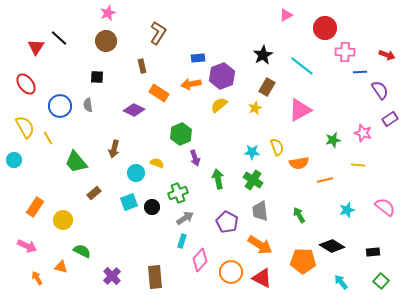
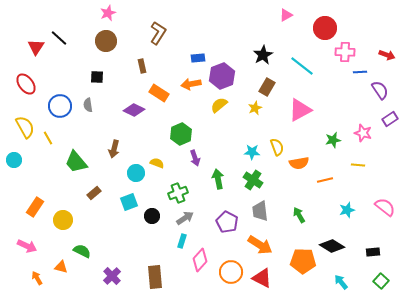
black circle at (152, 207): moved 9 px down
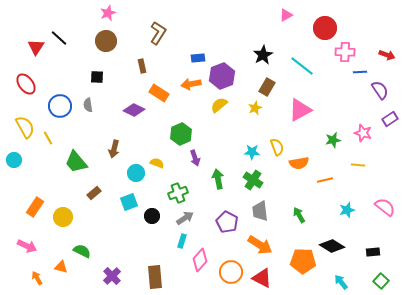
yellow circle at (63, 220): moved 3 px up
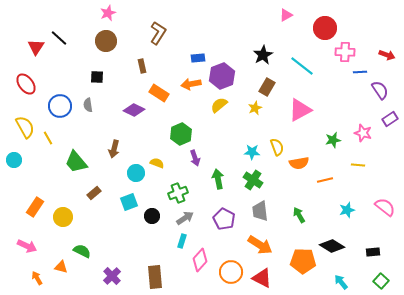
purple pentagon at (227, 222): moved 3 px left, 3 px up
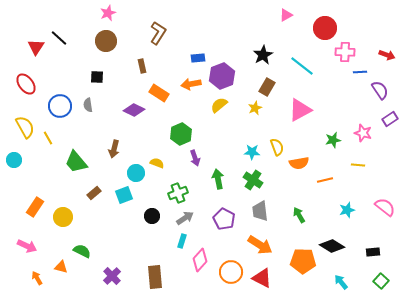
cyan square at (129, 202): moved 5 px left, 7 px up
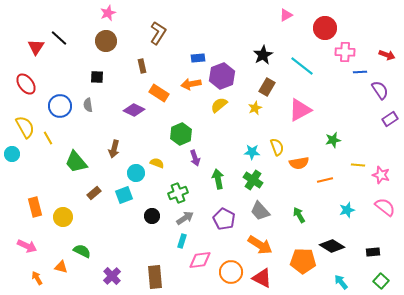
pink star at (363, 133): moved 18 px right, 42 px down
cyan circle at (14, 160): moved 2 px left, 6 px up
orange rectangle at (35, 207): rotated 48 degrees counterclockwise
gray trapezoid at (260, 211): rotated 35 degrees counterclockwise
pink diamond at (200, 260): rotated 40 degrees clockwise
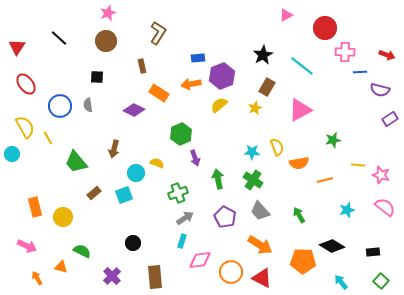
red triangle at (36, 47): moved 19 px left
purple semicircle at (380, 90): rotated 138 degrees clockwise
black circle at (152, 216): moved 19 px left, 27 px down
purple pentagon at (224, 219): moved 1 px right, 2 px up
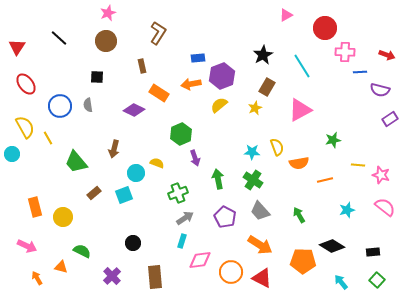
cyan line at (302, 66): rotated 20 degrees clockwise
green square at (381, 281): moved 4 px left, 1 px up
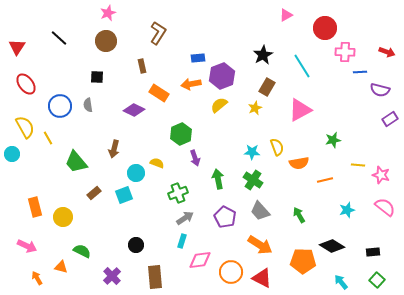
red arrow at (387, 55): moved 3 px up
black circle at (133, 243): moved 3 px right, 2 px down
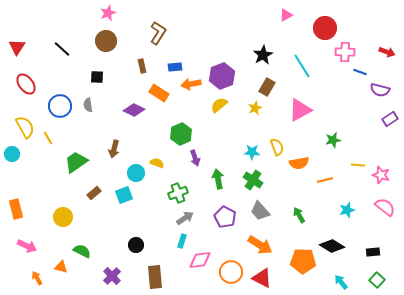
black line at (59, 38): moved 3 px right, 11 px down
blue rectangle at (198, 58): moved 23 px left, 9 px down
blue line at (360, 72): rotated 24 degrees clockwise
green trapezoid at (76, 162): rotated 95 degrees clockwise
orange rectangle at (35, 207): moved 19 px left, 2 px down
